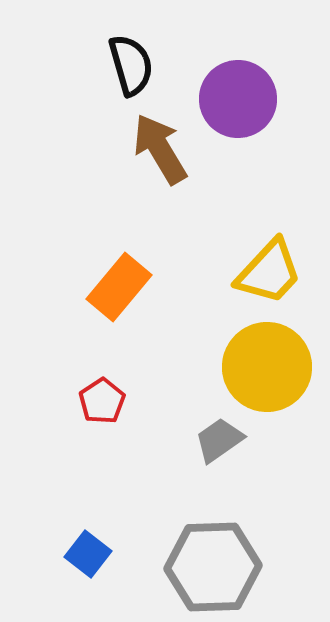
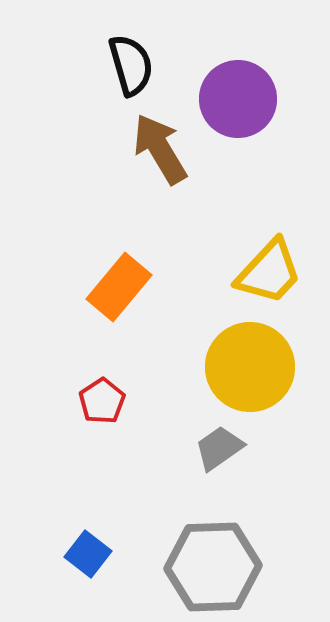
yellow circle: moved 17 px left
gray trapezoid: moved 8 px down
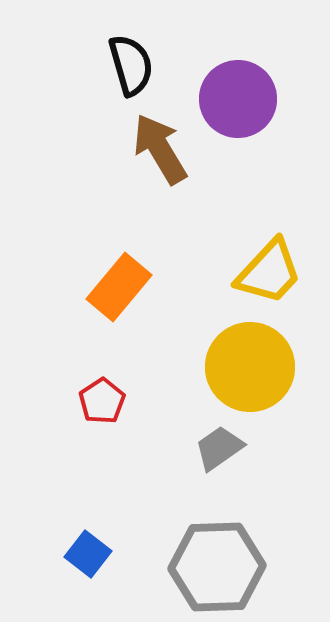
gray hexagon: moved 4 px right
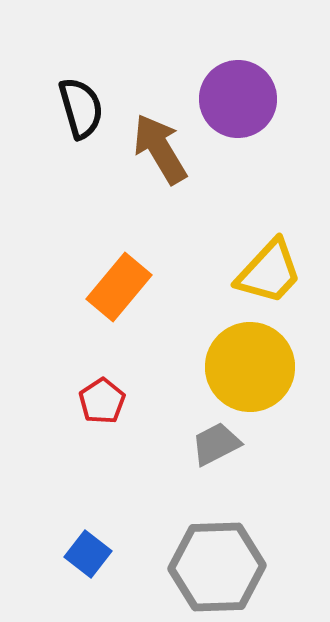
black semicircle: moved 50 px left, 43 px down
gray trapezoid: moved 3 px left, 4 px up; rotated 8 degrees clockwise
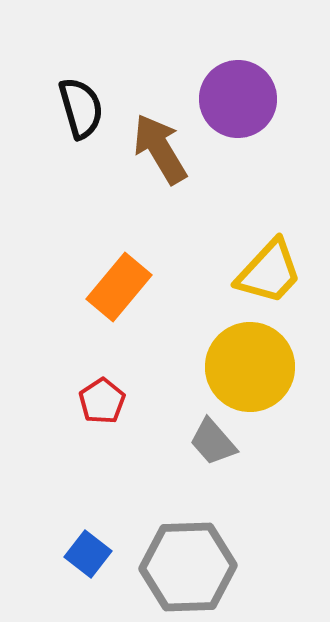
gray trapezoid: moved 3 px left, 2 px up; rotated 104 degrees counterclockwise
gray hexagon: moved 29 px left
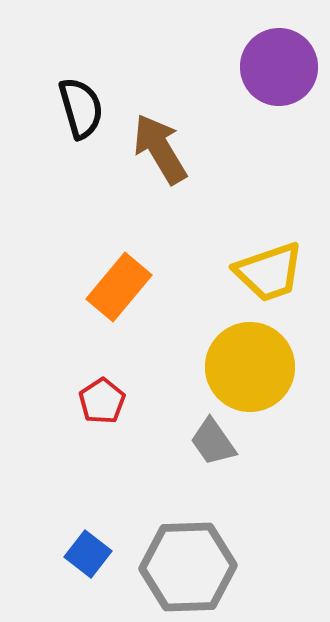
purple circle: moved 41 px right, 32 px up
yellow trapezoid: rotated 28 degrees clockwise
gray trapezoid: rotated 6 degrees clockwise
